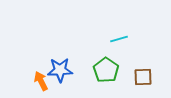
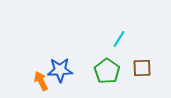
cyan line: rotated 42 degrees counterclockwise
green pentagon: moved 1 px right, 1 px down
brown square: moved 1 px left, 9 px up
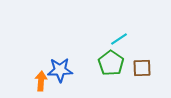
cyan line: rotated 24 degrees clockwise
green pentagon: moved 4 px right, 8 px up
orange arrow: rotated 30 degrees clockwise
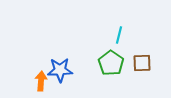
cyan line: moved 4 px up; rotated 42 degrees counterclockwise
brown square: moved 5 px up
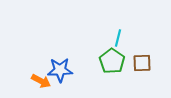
cyan line: moved 1 px left, 3 px down
green pentagon: moved 1 px right, 2 px up
orange arrow: rotated 114 degrees clockwise
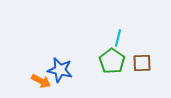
blue star: rotated 15 degrees clockwise
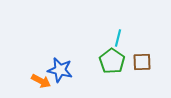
brown square: moved 1 px up
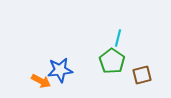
brown square: moved 13 px down; rotated 12 degrees counterclockwise
blue star: rotated 20 degrees counterclockwise
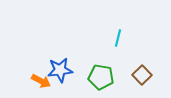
green pentagon: moved 11 px left, 16 px down; rotated 25 degrees counterclockwise
brown square: rotated 30 degrees counterclockwise
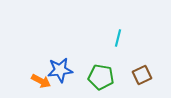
brown square: rotated 18 degrees clockwise
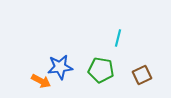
blue star: moved 3 px up
green pentagon: moved 7 px up
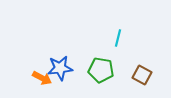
blue star: moved 1 px down
brown square: rotated 36 degrees counterclockwise
orange arrow: moved 1 px right, 3 px up
